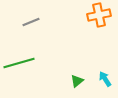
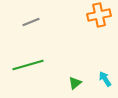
green line: moved 9 px right, 2 px down
green triangle: moved 2 px left, 2 px down
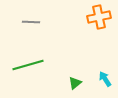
orange cross: moved 2 px down
gray line: rotated 24 degrees clockwise
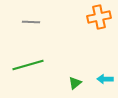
cyan arrow: rotated 56 degrees counterclockwise
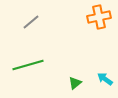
gray line: rotated 42 degrees counterclockwise
cyan arrow: rotated 35 degrees clockwise
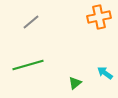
cyan arrow: moved 6 px up
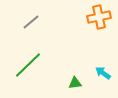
green line: rotated 28 degrees counterclockwise
cyan arrow: moved 2 px left
green triangle: rotated 32 degrees clockwise
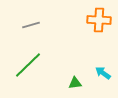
orange cross: moved 3 px down; rotated 15 degrees clockwise
gray line: moved 3 px down; rotated 24 degrees clockwise
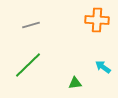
orange cross: moved 2 px left
cyan arrow: moved 6 px up
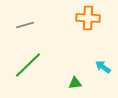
orange cross: moved 9 px left, 2 px up
gray line: moved 6 px left
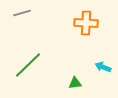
orange cross: moved 2 px left, 5 px down
gray line: moved 3 px left, 12 px up
cyan arrow: rotated 14 degrees counterclockwise
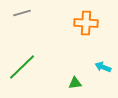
green line: moved 6 px left, 2 px down
